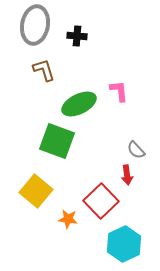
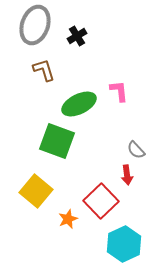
gray ellipse: rotated 9 degrees clockwise
black cross: rotated 36 degrees counterclockwise
orange star: rotated 30 degrees counterclockwise
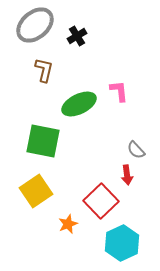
gray ellipse: rotated 30 degrees clockwise
brown L-shape: rotated 30 degrees clockwise
green square: moved 14 px left; rotated 9 degrees counterclockwise
yellow square: rotated 16 degrees clockwise
orange star: moved 5 px down
cyan hexagon: moved 2 px left, 1 px up
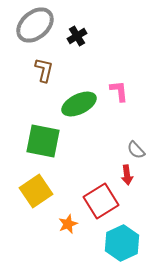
red square: rotated 12 degrees clockwise
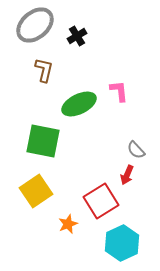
red arrow: rotated 30 degrees clockwise
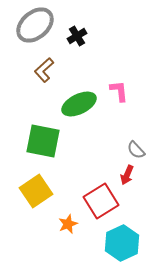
brown L-shape: rotated 145 degrees counterclockwise
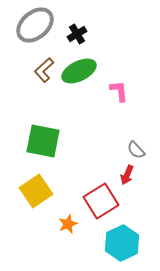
black cross: moved 2 px up
green ellipse: moved 33 px up
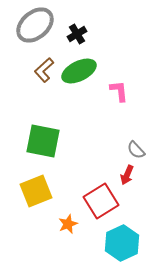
yellow square: rotated 12 degrees clockwise
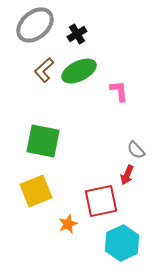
red square: rotated 20 degrees clockwise
